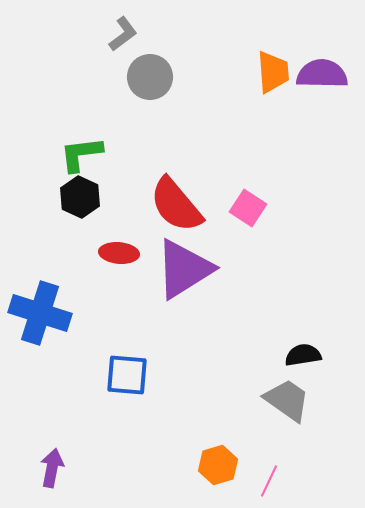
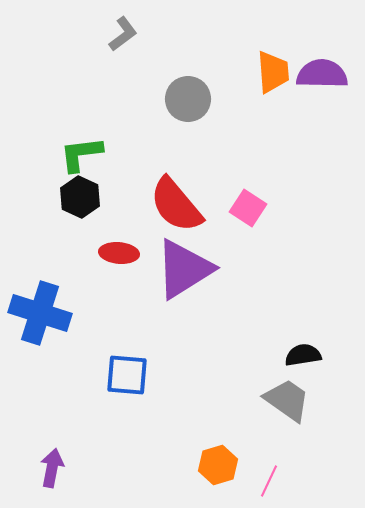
gray circle: moved 38 px right, 22 px down
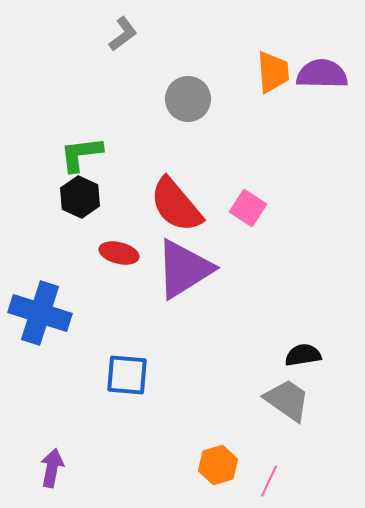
red ellipse: rotated 9 degrees clockwise
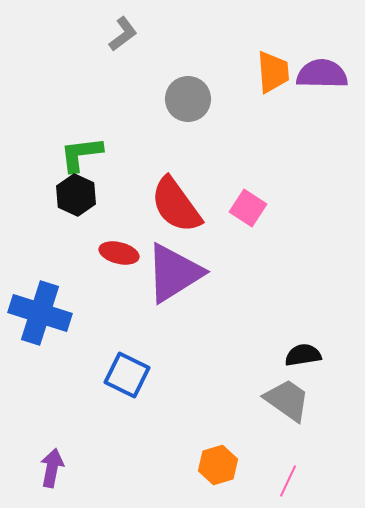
black hexagon: moved 4 px left, 2 px up
red semicircle: rotated 4 degrees clockwise
purple triangle: moved 10 px left, 4 px down
blue square: rotated 21 degrees clockwise
pink line: moved 19 px right
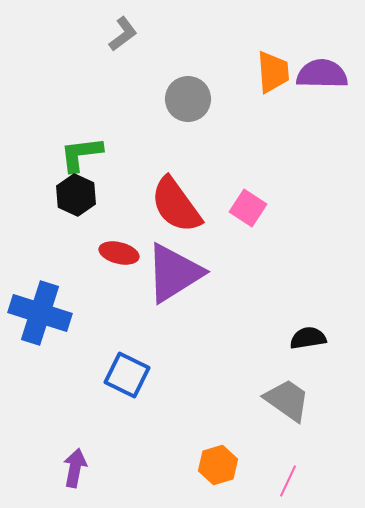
black semicircle: moved 5 px right, 17 px up
purple arrow: moved 23 px right
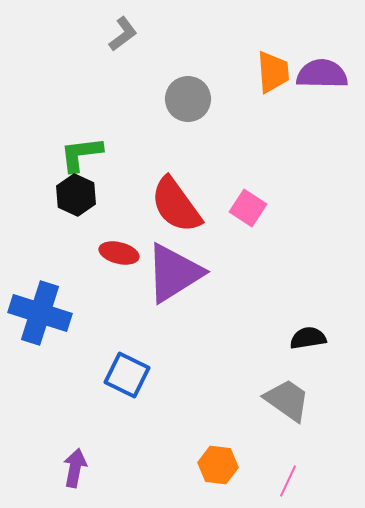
orange hexagon: rotated 24 degrees clockwise
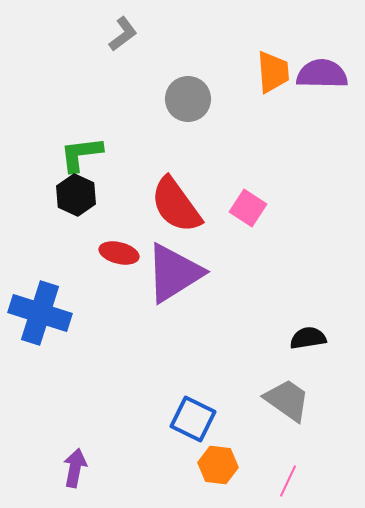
blue square: moved 66 px right, 44 px down
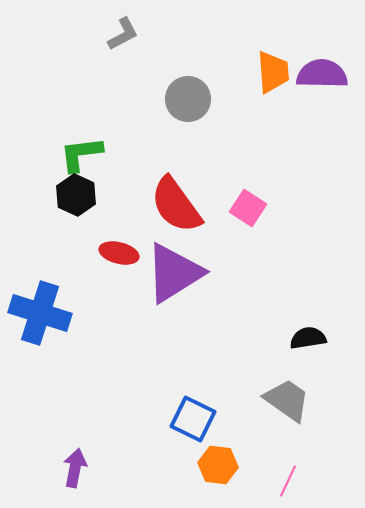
gray L-shape: rotated 9 degrees clockwise
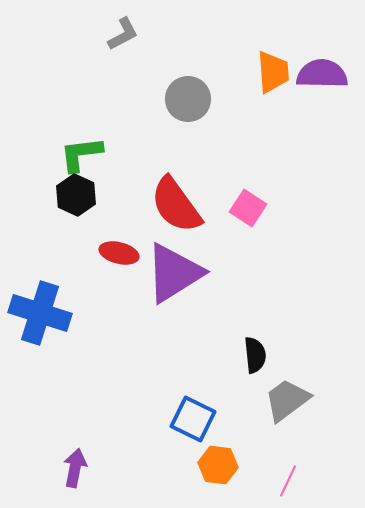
black semicircle: moved 53 px left, 17 px down; rotated 93 degrees clockwise
gray trapezoid: rotated 72 degrees counterclockwise
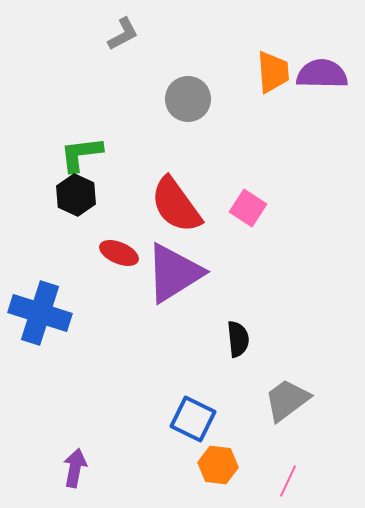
red ellipse: rotated 9 degrees clockwise
black semicircle: moved 17 px left, 16 px up
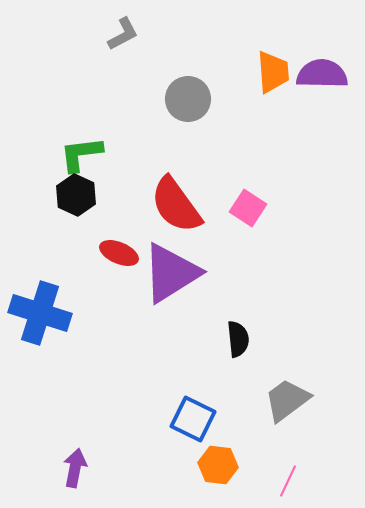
purple triangle: moved 3 px left
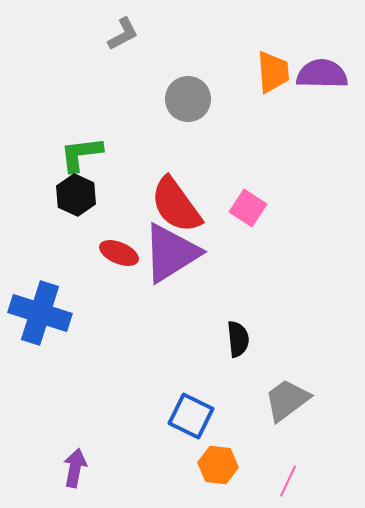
purple triangle: moved 20 px up
blue square: moved 2 px left, 3 px up
